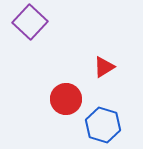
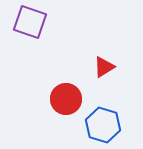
purple square: rotated 24 degrees counterclockwise
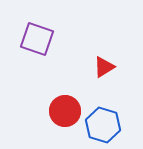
purple square: moved 7 px right, 17 px down
red circle: moved 1 px left, 12 px down
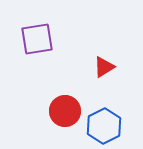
purple square: rotated 28 degrees counterclockwise
blue hexagon: moved 1 px right, 1 px down; rotated 16 degrees clockwise
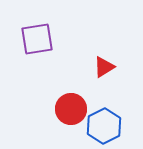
red circle: moved 6 px right, 2 px up
